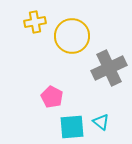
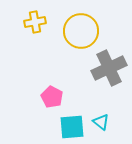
yellow circle: moved 9 px right, 5 px up
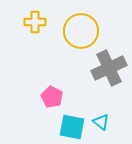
yellow cross: rotated 10 degrees clockwise
cyan square: rotated 16 degrees clockwise
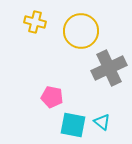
yellow cross: rotated 15 degrees clockwise
pink pentagon: rotated 15 degrees counterclockwise
cyan triangle: moved 1 px right
cyan square: moved 1 px right, 2 px up
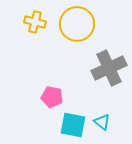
yellow circle: moved 4 px left, 7 px up
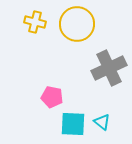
cyan square: moved 1 px up; rotated 8 degrees counterclockwise
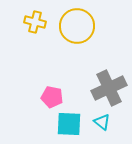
yellow circle: moved 2 px down
gray cross: moved 20 px down
cyan square: moved 4 px left
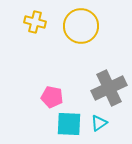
yellow circle: moved 4 px right
cyan triangle: moved 3 px left, 1 px down; rotated 48 degrees clockwise
